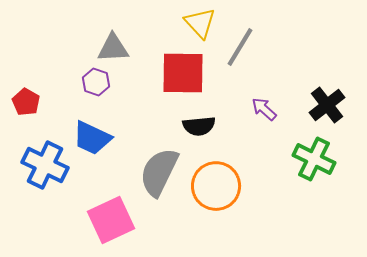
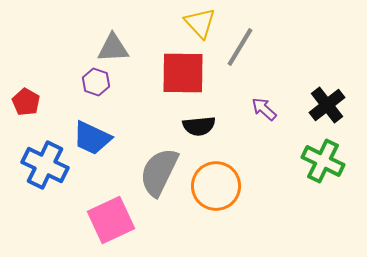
green cross: moved 9 px right, 2 px down
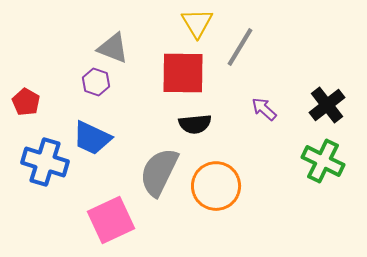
yellow triangle: moved 3 px left; rotated 12 degrees clockwise
gray triangle: rotated 24 degrees clockwise
black semicircle: moved 4 px left, 2 px up
blue cross: moved 3 px up; rotated 9 degrees counterclockwise
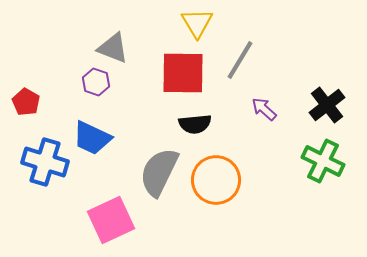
gray line: moved 13 px down
orange circle: moved 6 px up
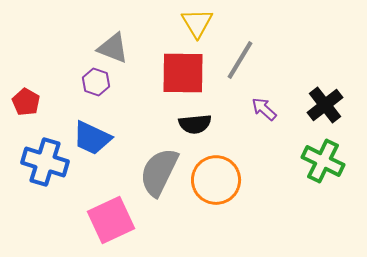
black cross: moved 2 px left
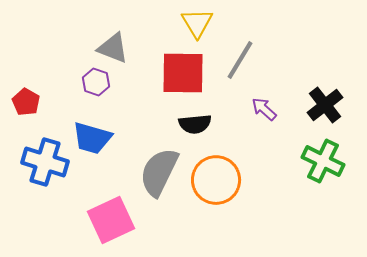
blue trapezoid: rotated 9 degrees counterclockwise
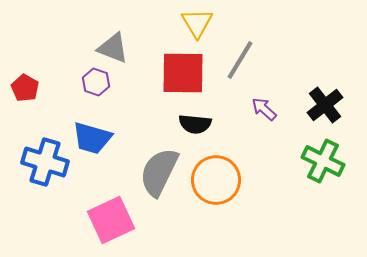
red pentagon: moved 1 px left, 14 px up
black semicircle: rotated 12 degrees clockwise
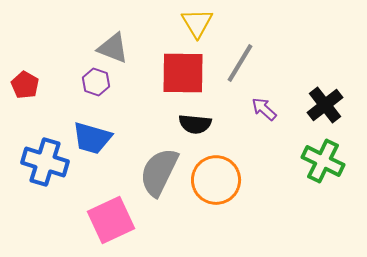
gray line: moved 3 px down
red pentagon: moved 3 px up
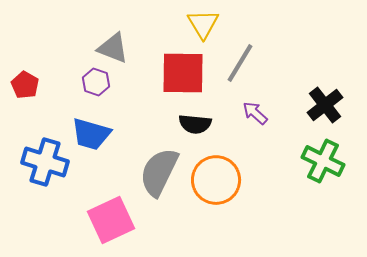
yellow triangle: moved 6 px right, 1 px down
purple arrow: moved 9 px left, 4 px down
blue trapezoid: moved 1 px left, 4 px up
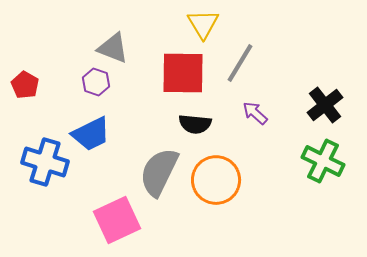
blue trapezoid: rotated 42 degrees counterclockwise
pink square: moved 6 px right
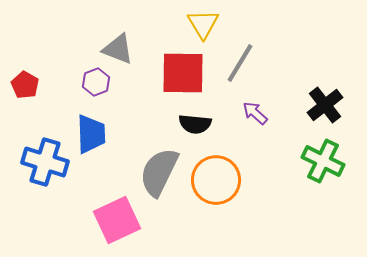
gray triangle: moved 5 px right, 1 px down
purple hexagon: rotated 20 degrees clockwise
blue trapezoid: rotated 66 degrees counterclockwise
